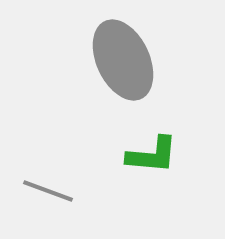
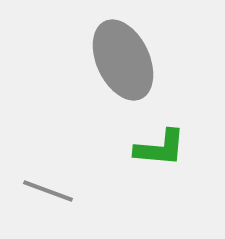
green L-shape: moved 8 px right, 7 px up
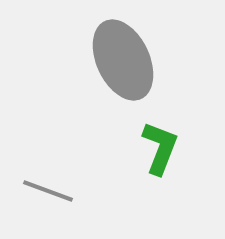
green L-shape: rotated 74 degrees counterclockwise
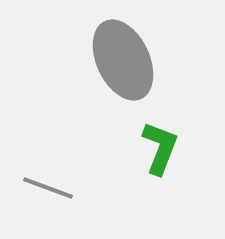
gray line: moved 3 px up
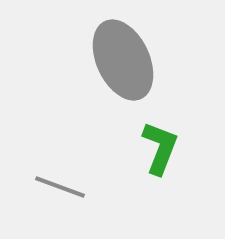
gray line: moved 12 px right, 1 px up
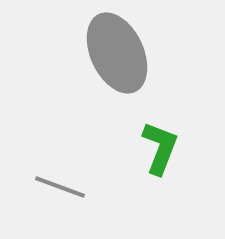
gray ellipse: moved 6 px left, 7 px up
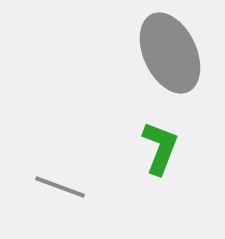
gray ellipse: moved 53 px right
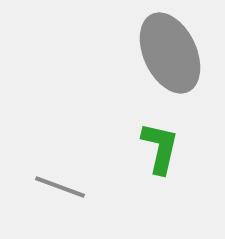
green L-shape: rotated 8 degrees counterclockwise
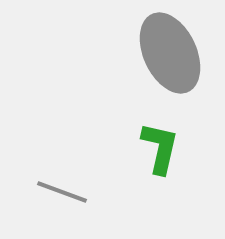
gray line: moved 2 px right, 5 px down
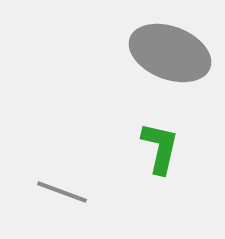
gray ellipse: rotated 44 degrees counterclockwise
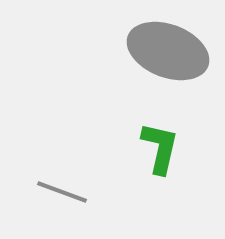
gray ellipse: moved 2 px left, 2 px up
